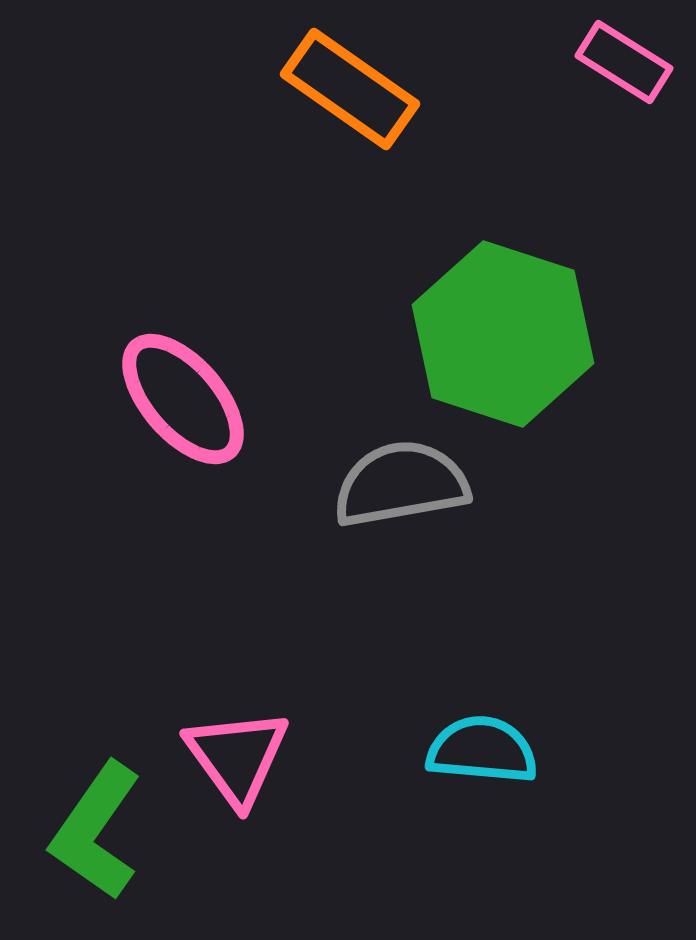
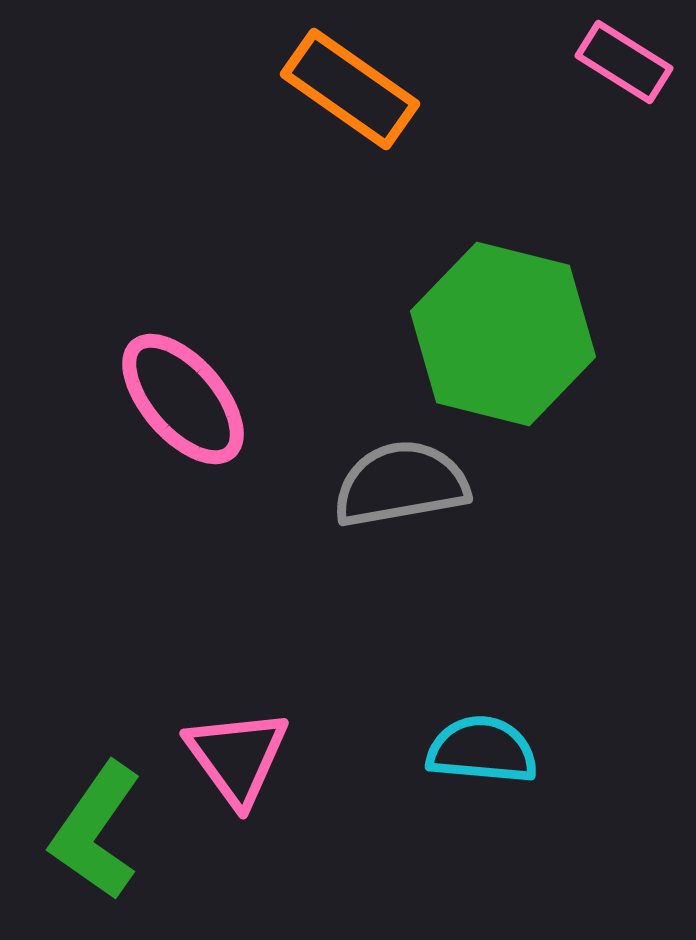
green hexagon: rotated 4 degrees counterclockwise
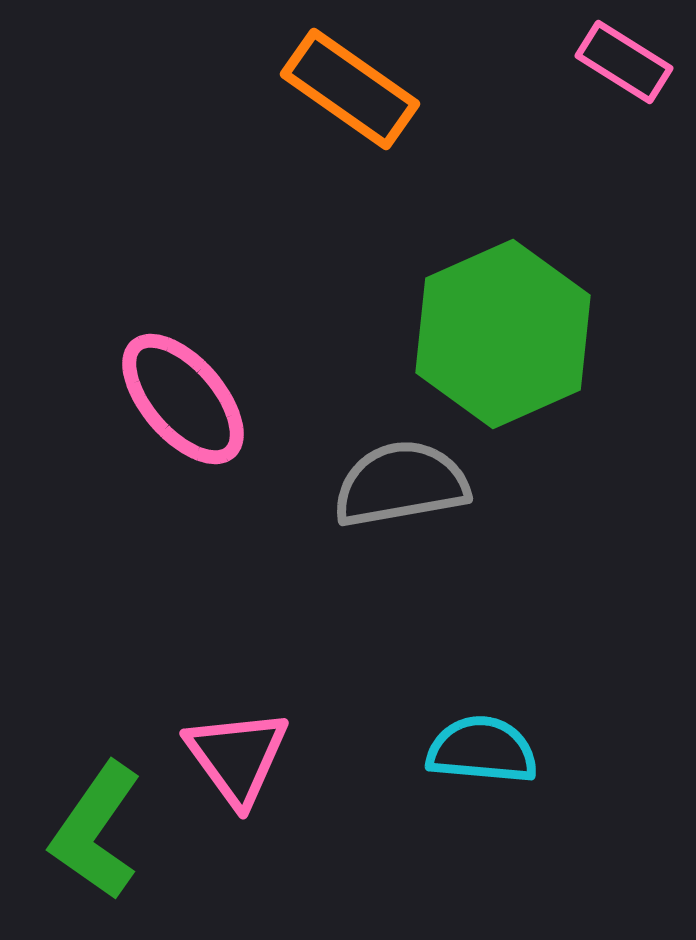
green hexagon: rotated 22 degrees clockwise
